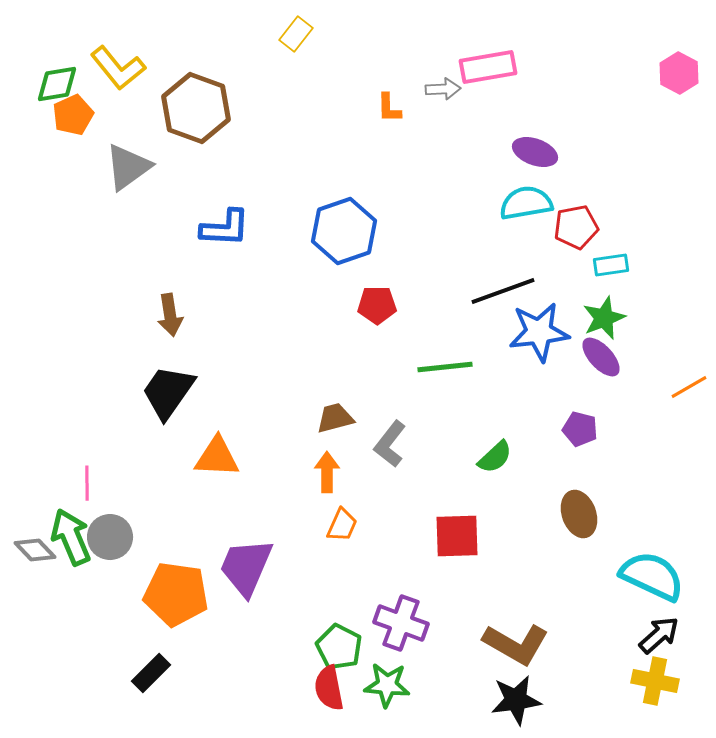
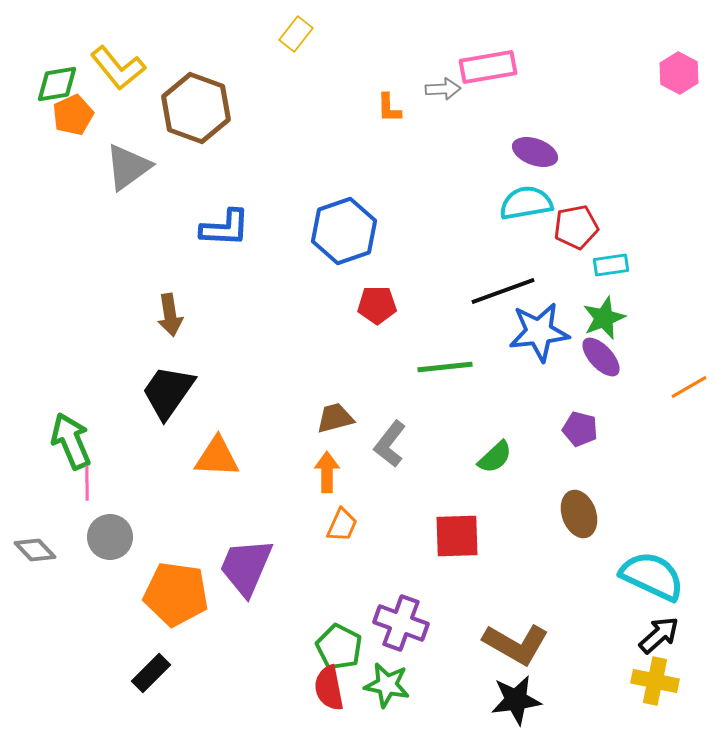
green arrow at (71, 537): moved 96 px up
green star at (387, 685): rotated 6 degrees clockwise
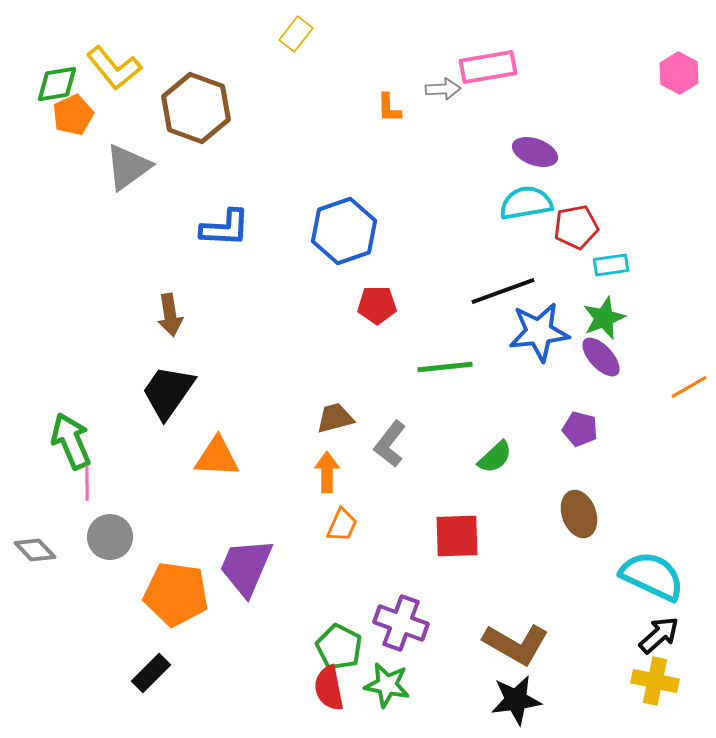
yellow L-shape at (118, 68): moved 4 px left
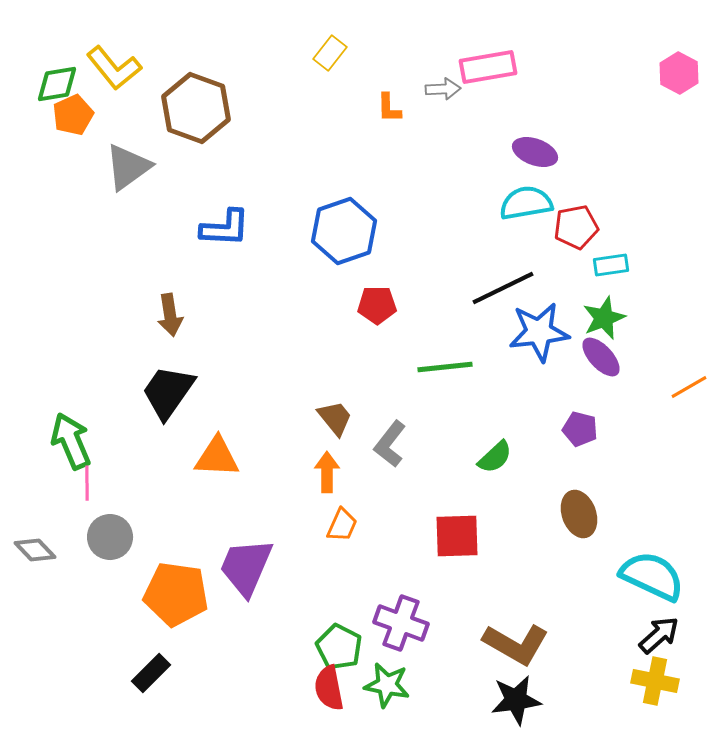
yellow rectangle at (296, 34): moved 34 px right, 19 px down
black line at (503, 291): moved 3 px up; rotated 6 degrees counterclockwise
brown trapezoid at (335, 418): rotated 66 degrees clockwise
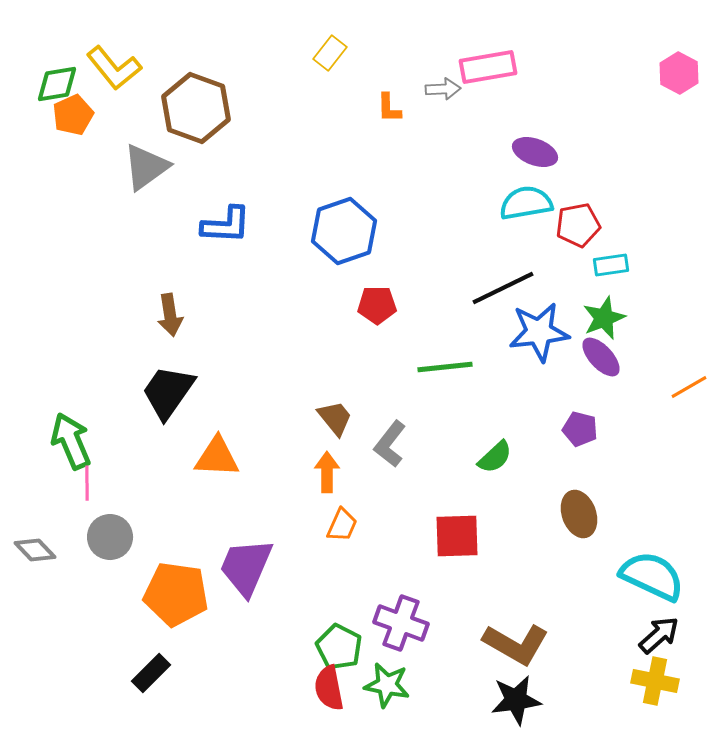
gray triangle at (128, 167): moved 18 px right
red pentagon at (576, 227): moved 2 px right, 2 px up
blue L-shape at (225, 228): moved 1 px right, 3 px up
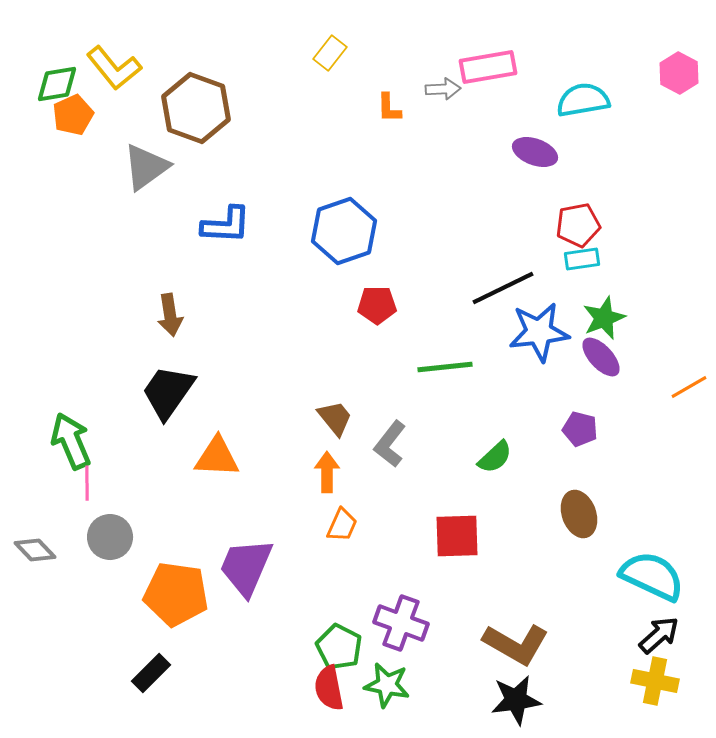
cyan semicircle at (526, 203): moved 57 px right, 103 px up
cyan rectangle at (611, 265): moved 29 px left, 6 px up
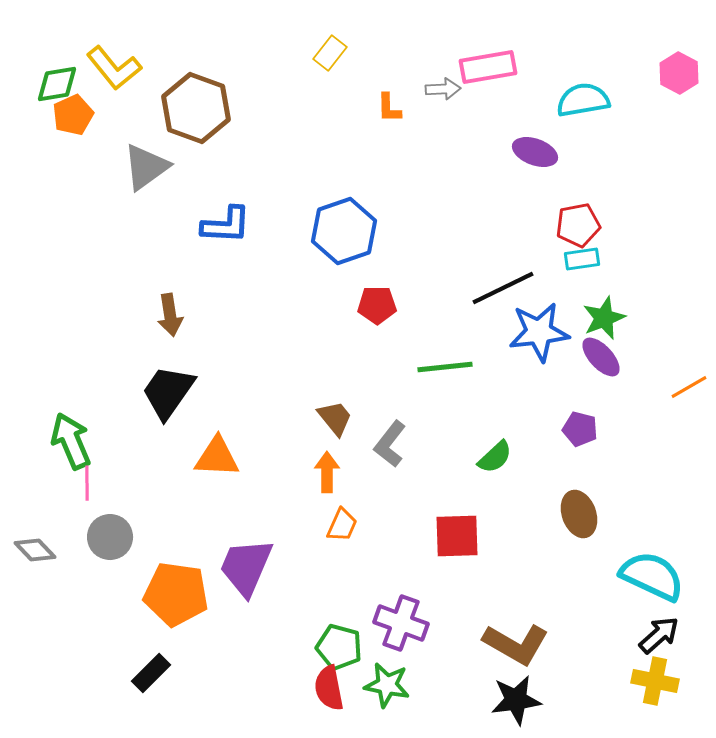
green pentagon at (339, 647): rotated 12 degrees counterclockwise
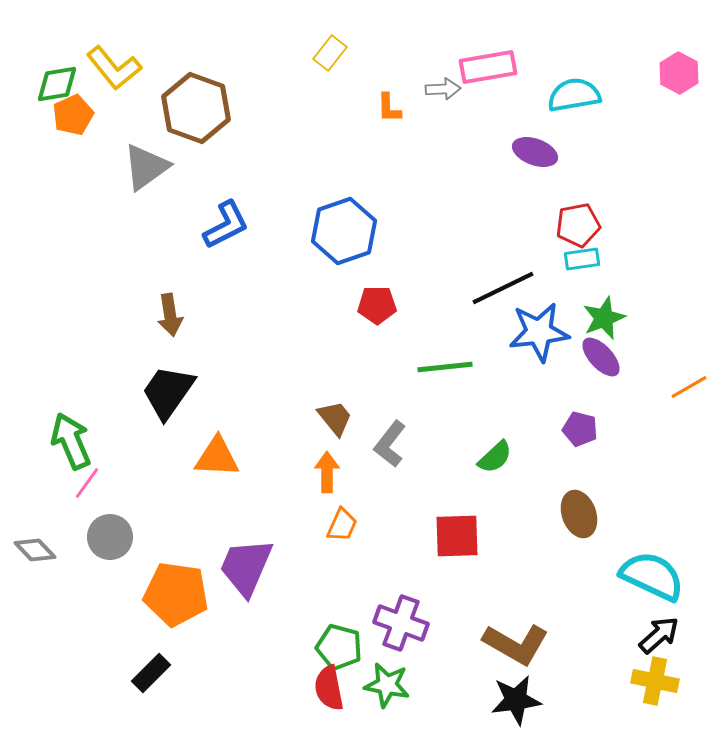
cyan semicircle at (583, 100): moved 9 px left, 5 px up
blue L-shape at (226, 225): rotated 30 degrees counterclockwise
pink line at (87, 483): rotated 36 degrees clockwise
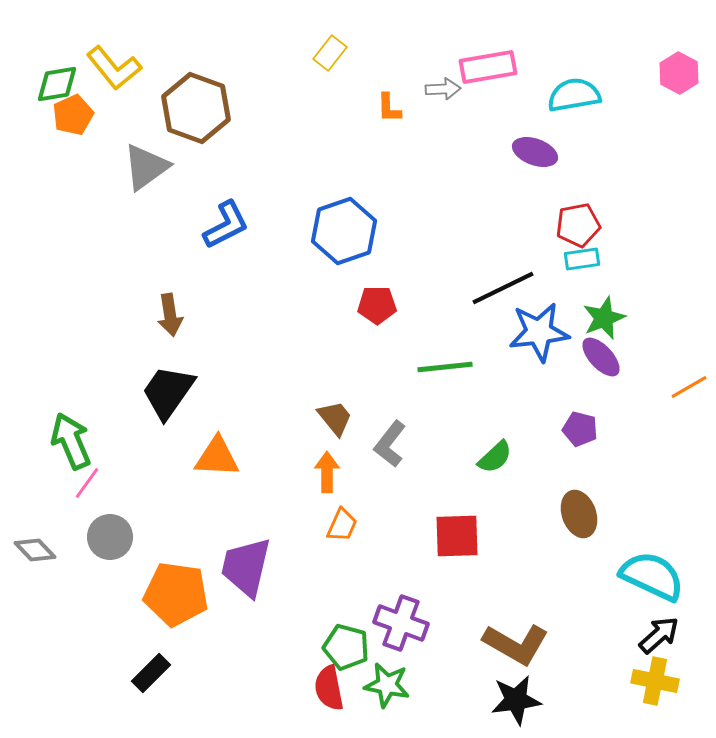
purple trapezoid at (246, 567): rotated 10 degrees counterclockwise
green pentagon at (339, 647): moved 7 px right
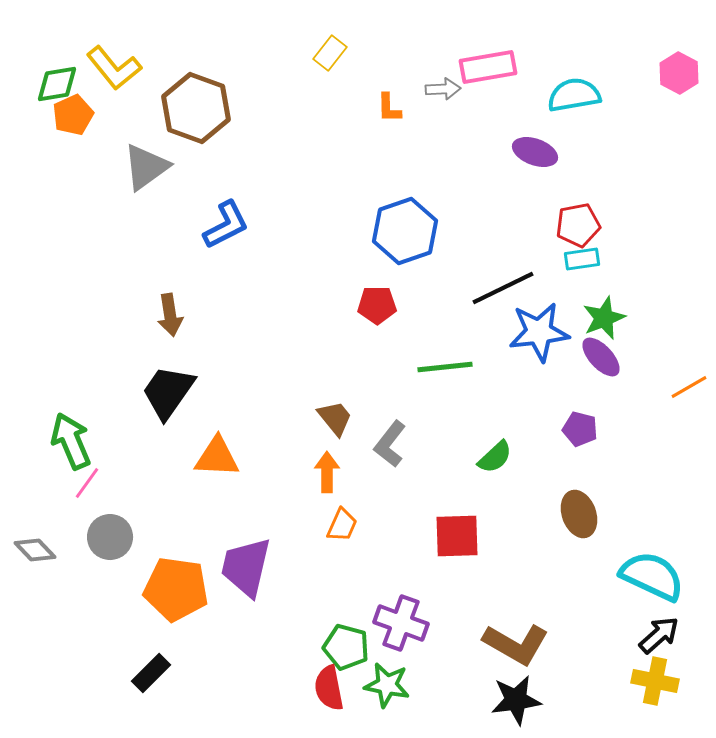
blue hexagon at (344, 231): moved 61 px right
orange pentagon at (176, 594): moved 5 px up
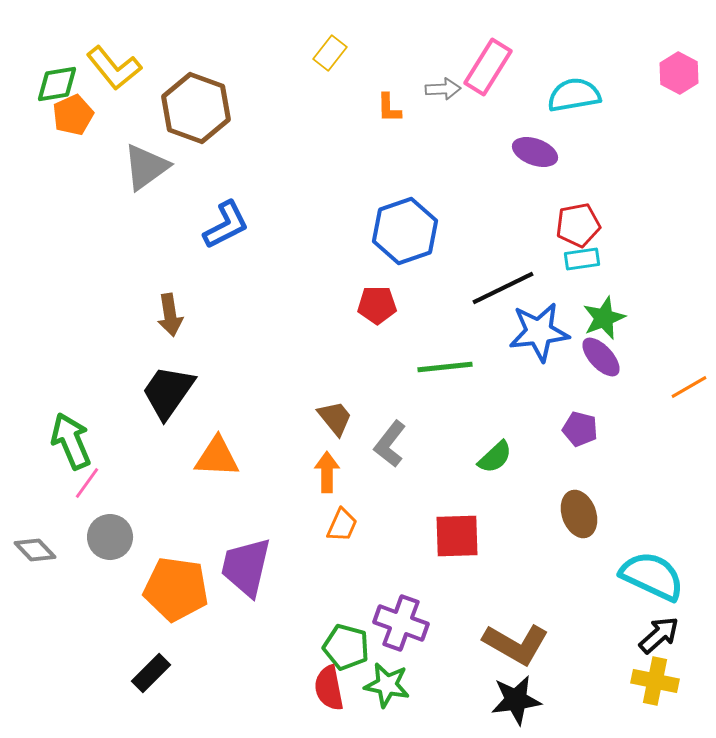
pink rectangle at (488, 67): rotated 48 degrees counterclockwise
